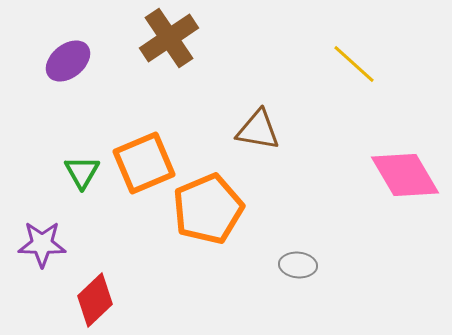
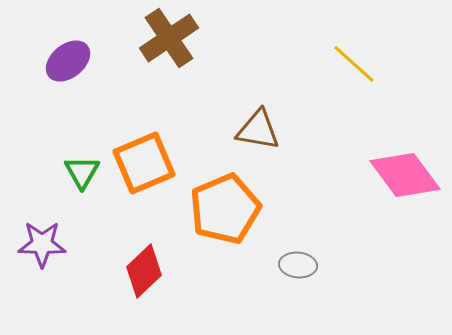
pink diamond: rotated 6 degrees counterclockwise
orange pentagon: moved 17 px right
red diamond: moved 49 px right, 29 px up
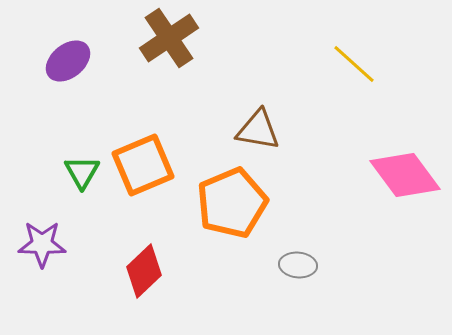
orange square: moved 1 px left, 2 px down
orange pentagon: moved 7 px right, 6 px up
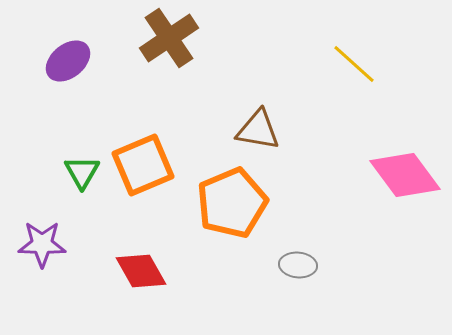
red diamond: moved 3 px left; rotated 76 degrees counterclockwise
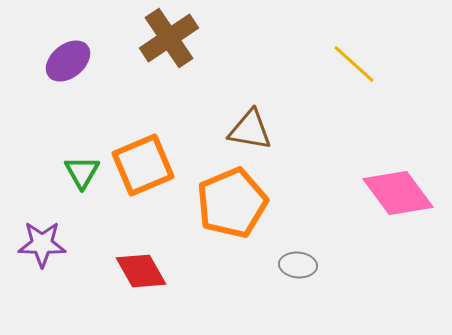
brown triangle: moved 8 px left
pink diamond: moved 7 px left, 18 px down
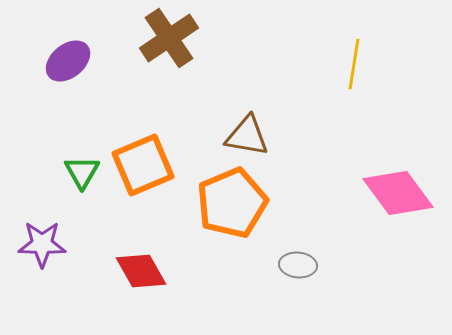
yellow line: rotated 57 degrees clockwise
brown triangle: moved 3 px left, 6 px down
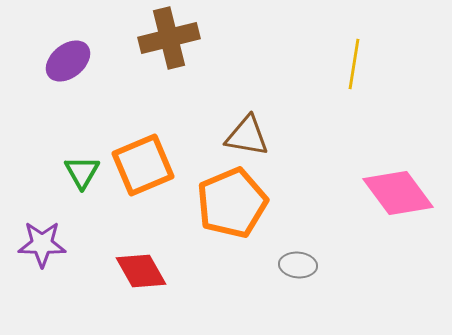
brown cross: rotated 20 degrees clockwise
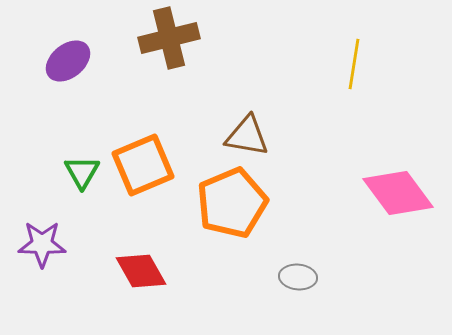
gray ellipse: moved 12 px down
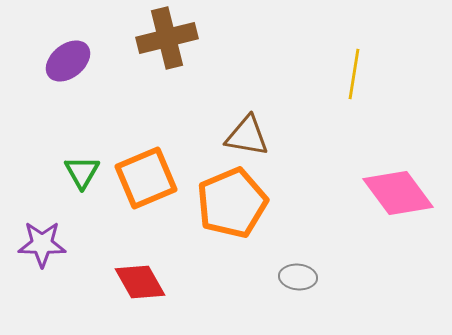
brown cross: moved 2 px left
yellow line: moved 10 px down
orange square: moved 3 px right, 13 px down
red diamond: moved 1 px left, 11 px down
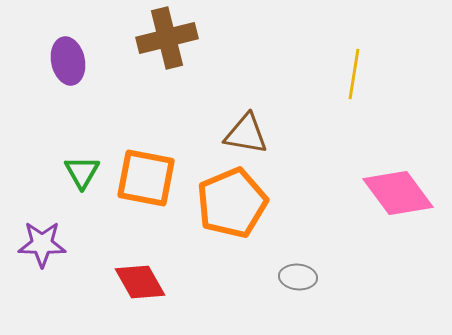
purple ellipse: rotated 63 degrees counterclockwise
brown triangle: moved 1 px left, 2 px up
orange square: rotated 34 degrees clockwise
